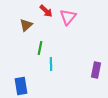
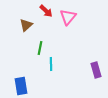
purple rectangle: rotated 28 degrees counterclockwise
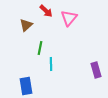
pink triangle: moved 1 px right, 1 px down
blue rectangle: moved 5 px right
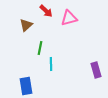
pink triangle: rotated 36 degrees clockwise
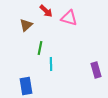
pink triangle: rotated 30 degrees clockwise
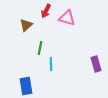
red arrow: rotated 72 degrees clockwise
pink triangle: moved 2 px left
purple rectangle: moved 6 px up
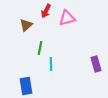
pink triangle: rotated 30 degrees counterclockwise
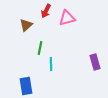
purple rectangle: moved 1 px left, 2 px up
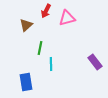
purple rectangle: rotated 21 degrees counterclockwise
blue rectangle: moved 4 px up
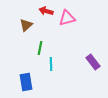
red arrow: rotated 80 degrees clockwise
purple rectangle: moved 2 px left
